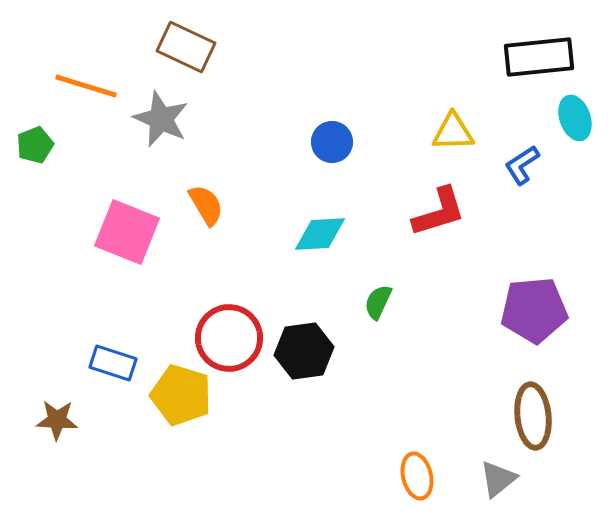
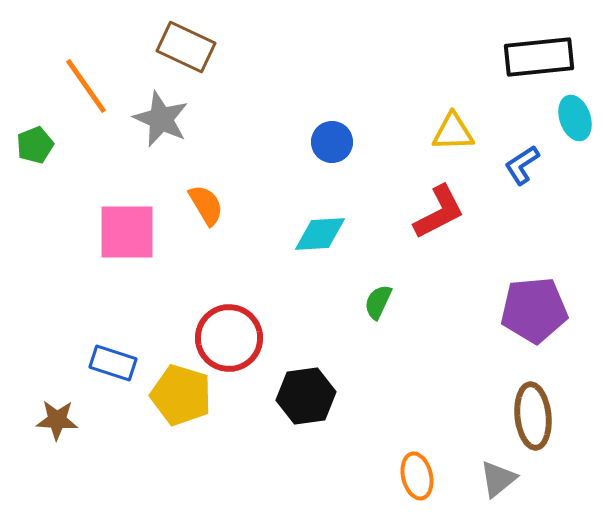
orange line: rotated 38 degrees clockwise
red L-shape: rotated 10 degrees counterclockwise
pink square: rotated 22 degrees counterclockwise
black hexagon: moved 2 px right, 45 px down
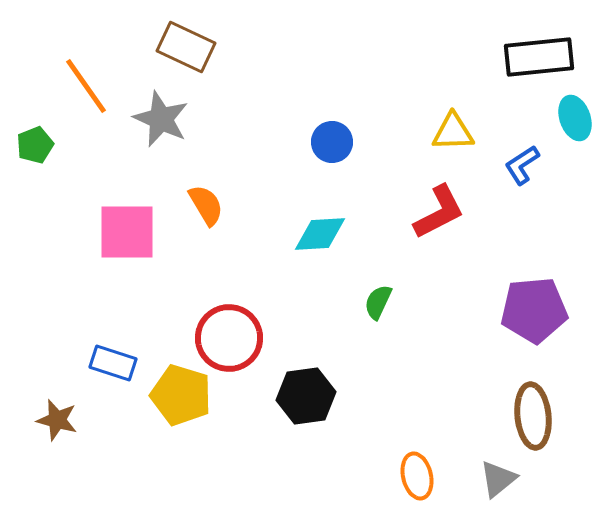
brown star: rotated 12 degrees clockwise
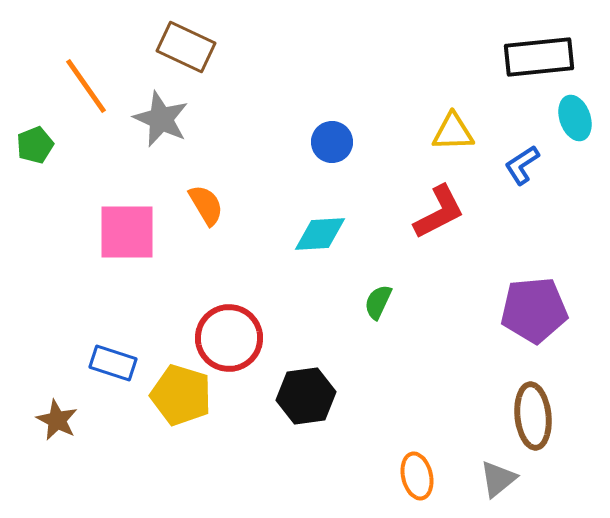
brown star: rotated 12 degrees clockwise
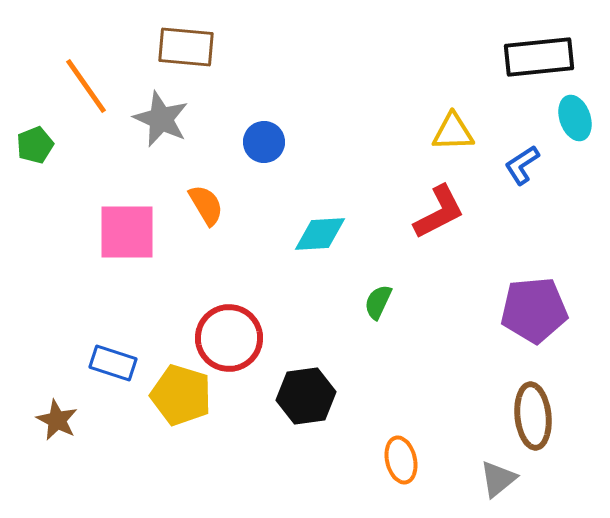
brown rectangle: rotated 20 degrees counterclockwise
blue circle: moved 68 px left
orange ellipse: moved 16 px left, 16 px up
